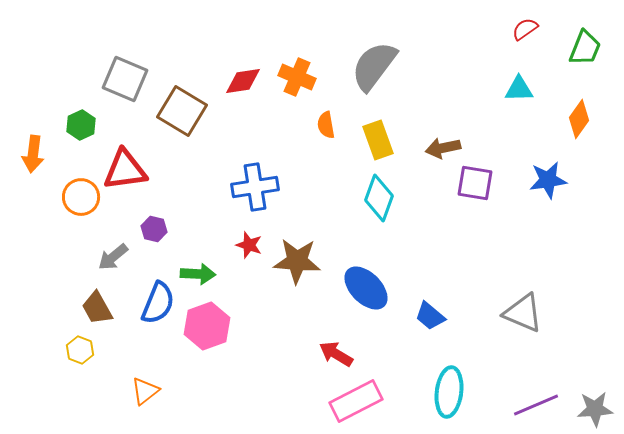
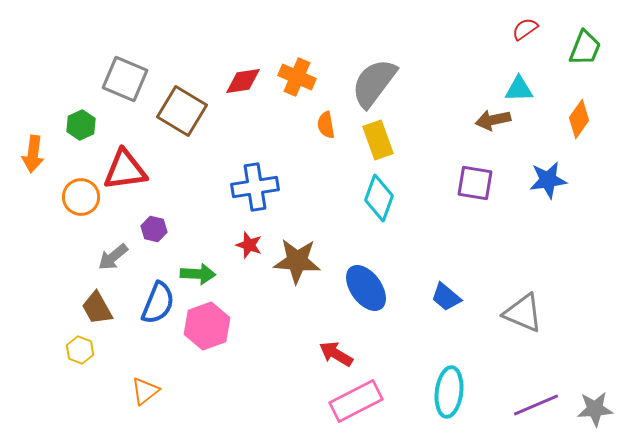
gray semicircle: moved 17 px down
brown arrow: moved 50 px right, 28 px up
blue ellipse: rotated 9 degrees clockwise
blue trapezoid: moved 16 px right, 19 px up
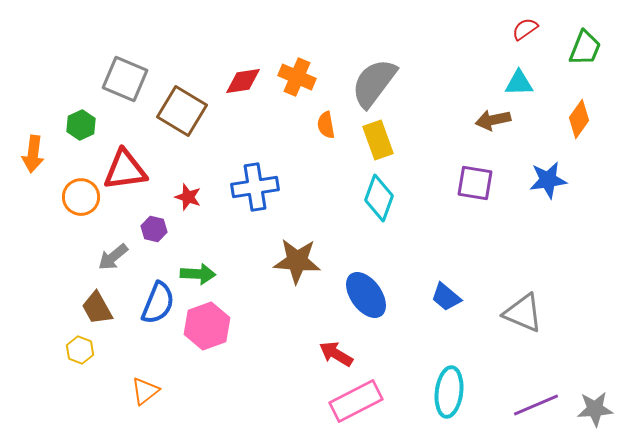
cyan triangle: moved 6 px up
red star: moved 61 px left, 48 px up
blue ellipse: moved 7 px down
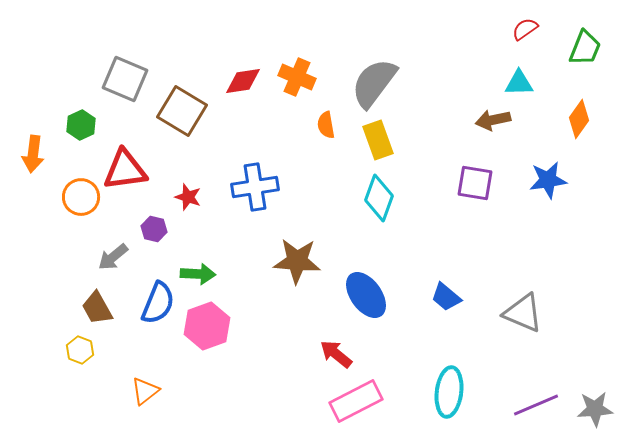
red arrow: rotated 8 degrees clockwise
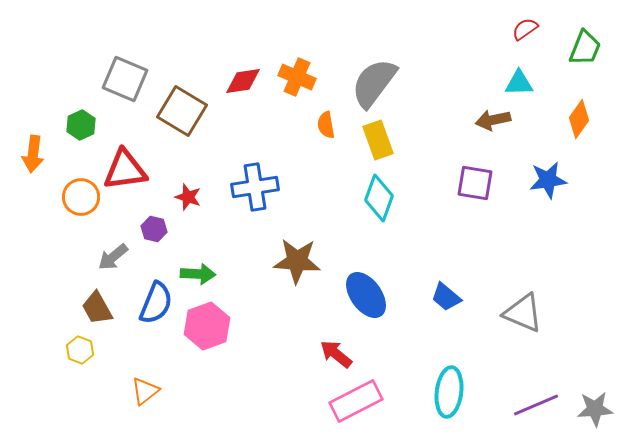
blue semicircle: moved 2 px left
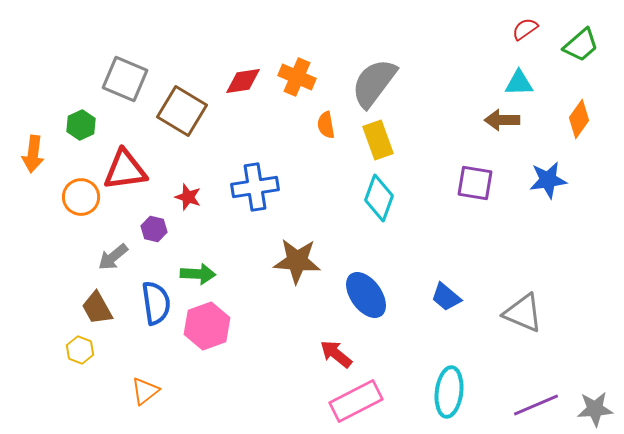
green trapezoid: moved 4 px left, 3 px up; rotated 27 degrees clockwise
brown arrow: moved 9 px right; rotated 12 degrees clockwise
blue semicircle: rotated 30 degrees counterclockwise
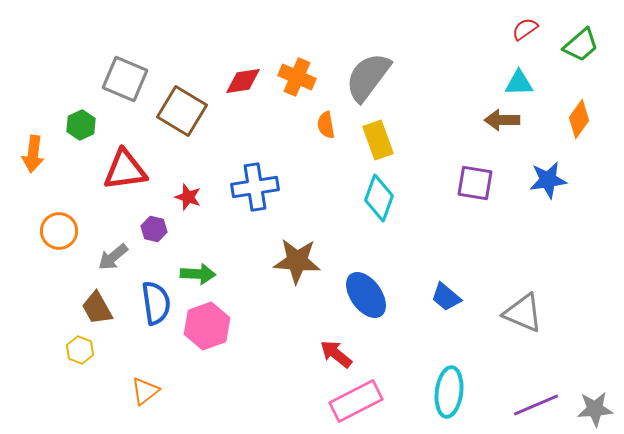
gray semicircle: moved 6 px left, 6 px up
orange circle: moved 22 px left, 34 px down
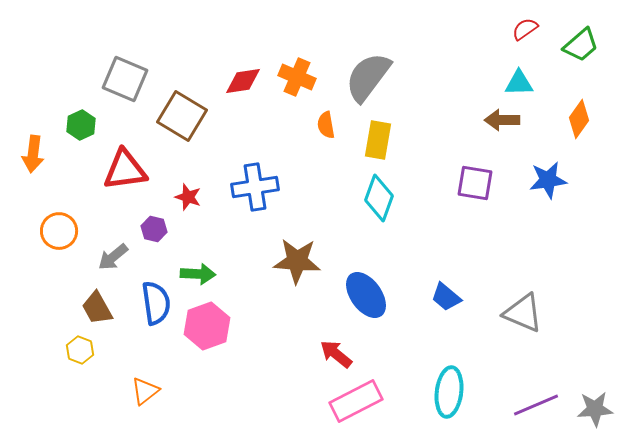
brown square: moved 5 px down
yellow rectangle: rotated 30 degrees clockwise
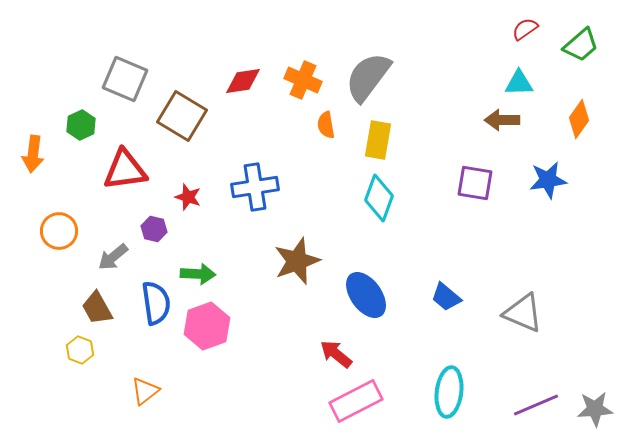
orange cross: moved 6 px right, 3 px down
brown star: rotated 24 degrees counterclockwise
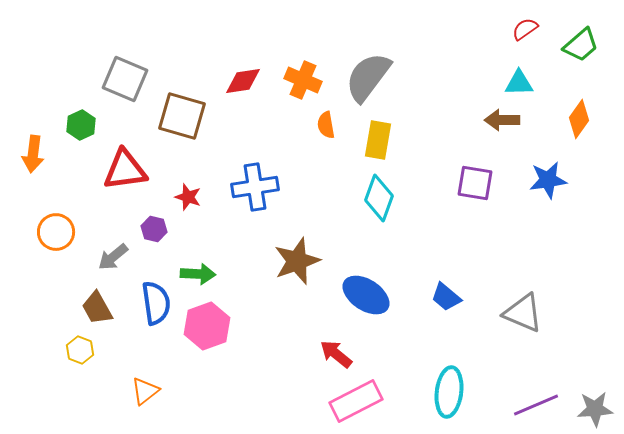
brown square: rotated 15 degrees counterclockwise
orange circle: moved 3 px left, 1 px down
blue ellipse: rotated 21 degrees counterclockwise
